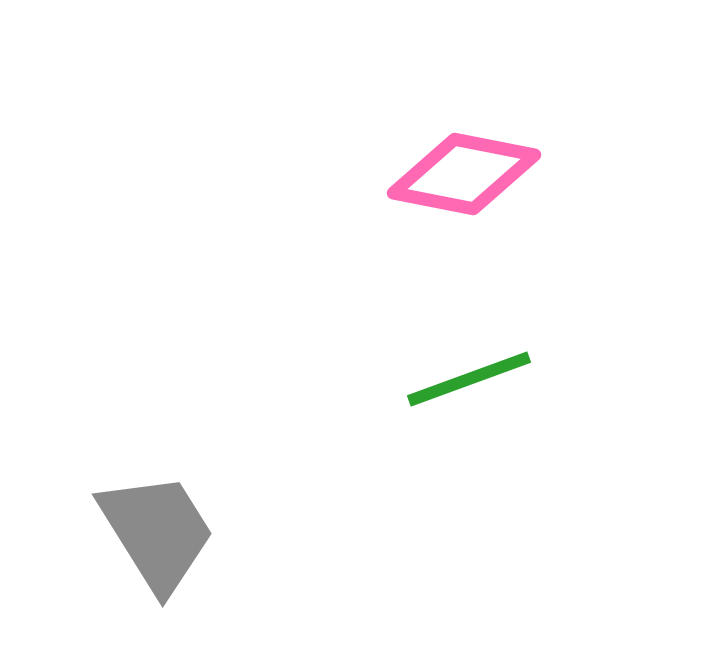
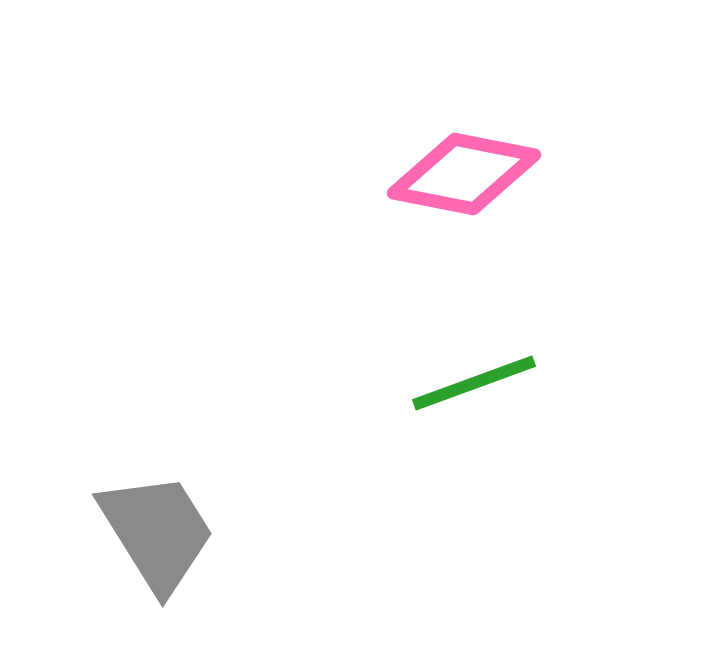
green line: moved 5 px right, 4 px down
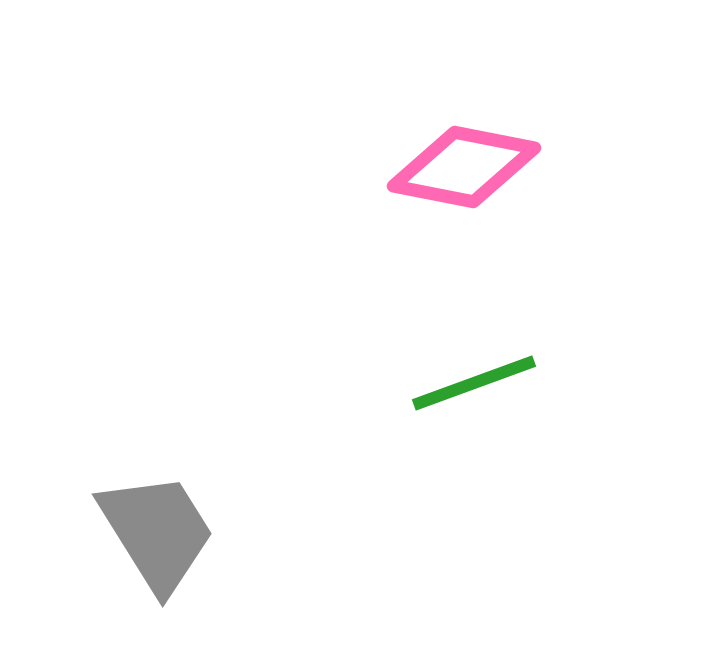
pink diamond: moved 7 px up
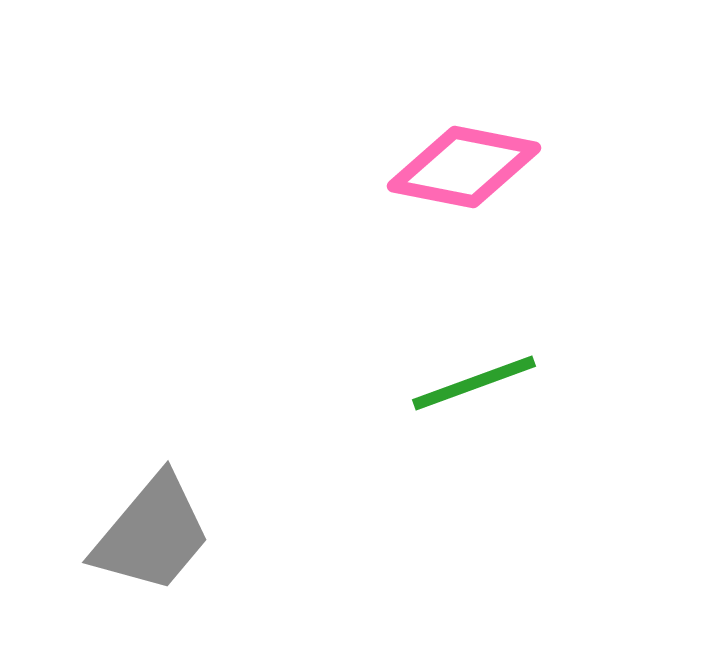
gray trapezoid: moved 5 px left, 2 px down; rotated 72 degrees clockwise
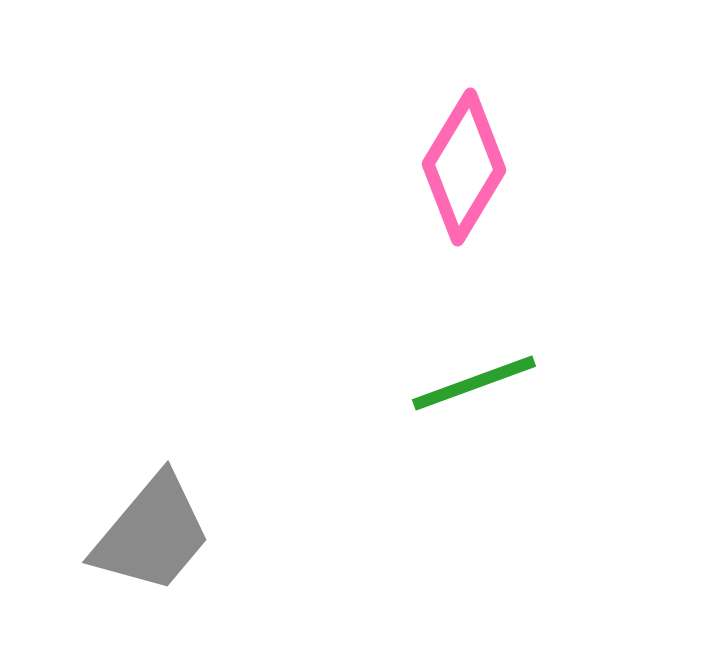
pink diamond: rotated 70 degrees counterclockwise
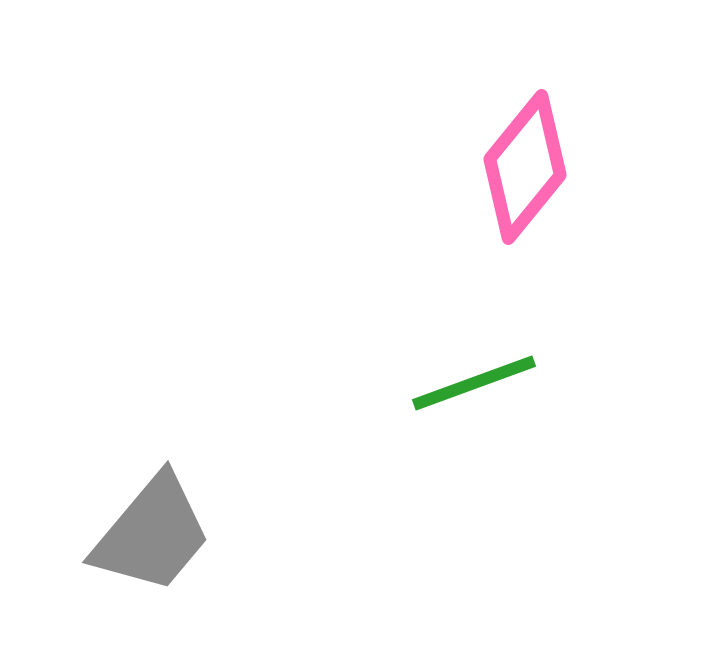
pink diamond: moved 61 px right; rotated 8 degrees clockwise
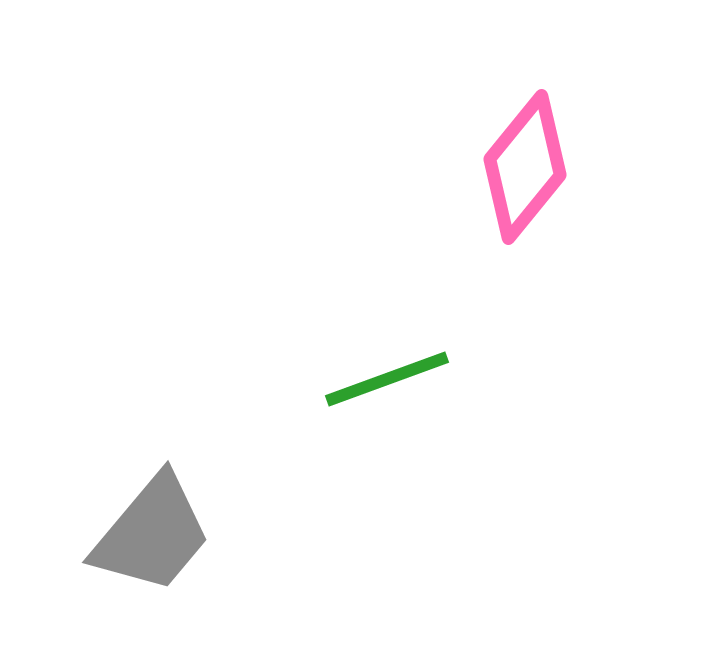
green line: moved 87 px left, 4 px up
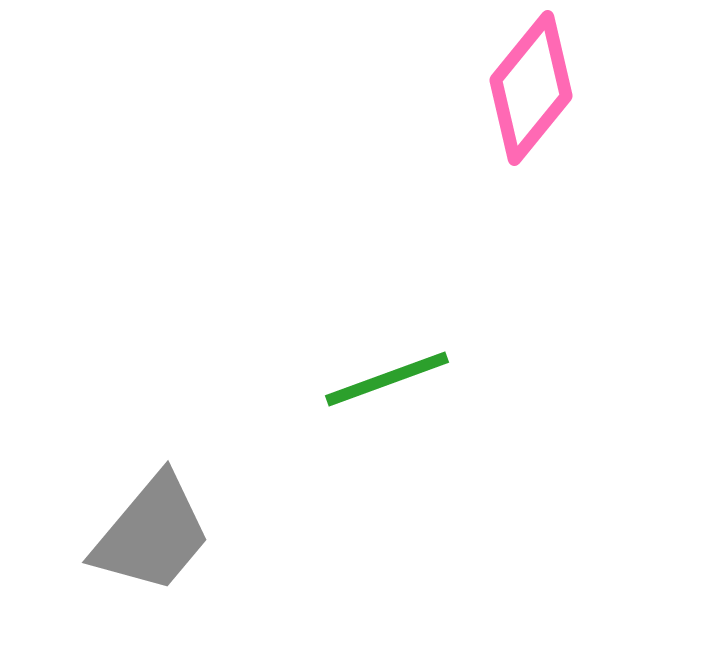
pink diamond: moved 6 px right, 79 px up
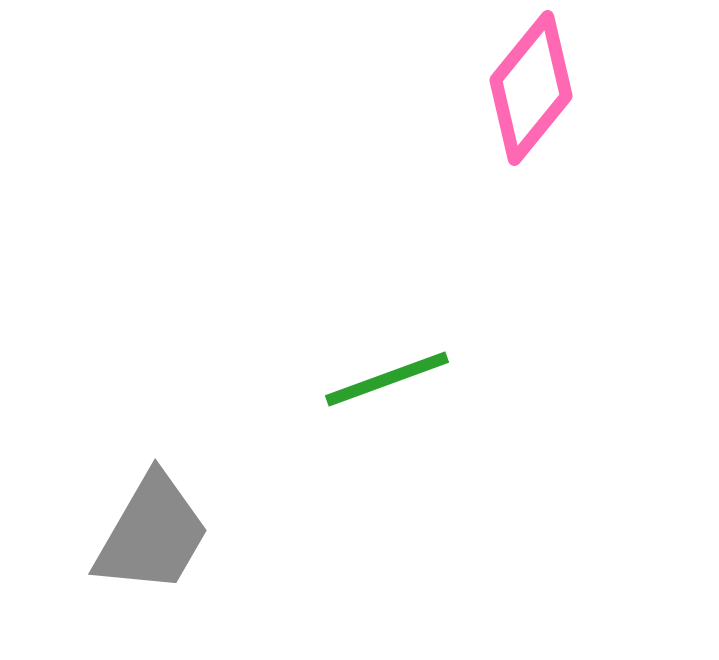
gray trapezoid: rotated 10 degrees counterclockwise
